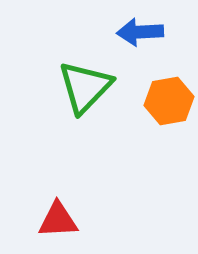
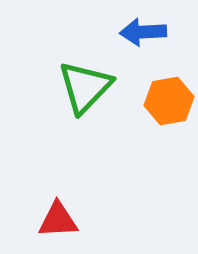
blue arrow: moved 3 px right
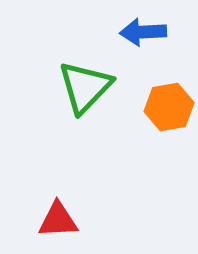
orange hexagon: moved 6 px down
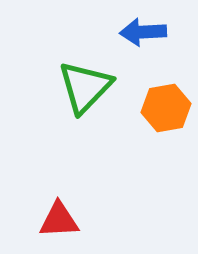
orange hexagon: moved 3 px left, 1 px down
red triangle: moved 1 px right
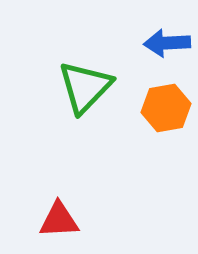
blue arrow: moved 24 px right, 11 px down
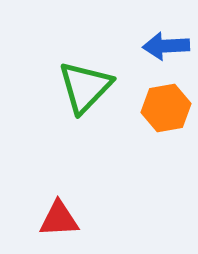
blue arrow: moved 1 px left, 3 px down
red triangle: moved 1 px up
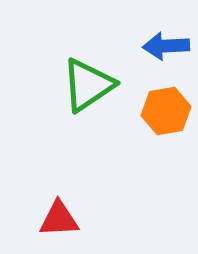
green triangle: moved 3 px right, 2 px up; rotated 12 degrees clockwise
orange hexagon: moved 3 px down
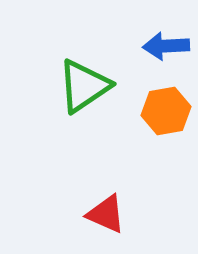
green triangle: moved 4 px left, 1 px down
red triangle: moved 47 px right, 5 px up; rotated 27 degrees clockwise
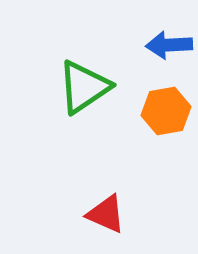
blue arrow: moved 3 px right, 1 px up
green triangle: moved 1 px down
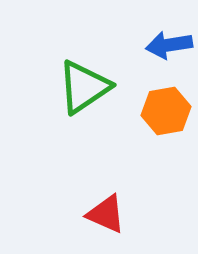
blue arrow: rotated 6 degrees counterclockwise
